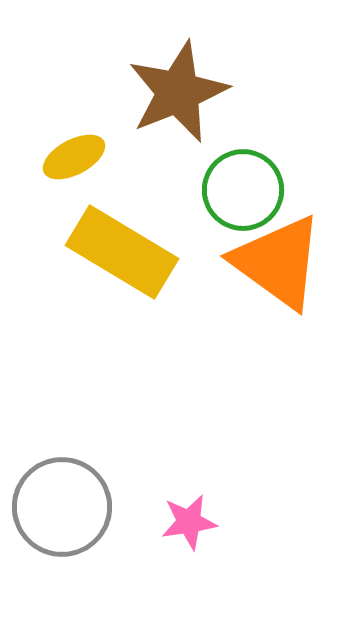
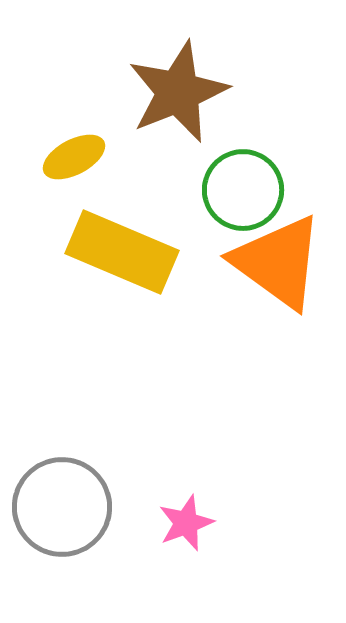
yellow rectangle: rotated 8 degrees counterclockwise
pink star: moved 3 px left, 1 px down; rotated 12 degrees counterclockwise
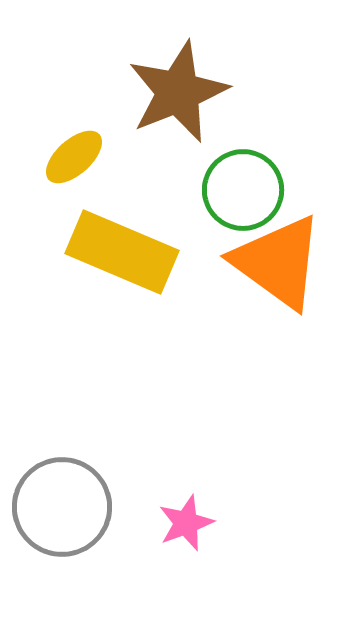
yellow ellipse: rotated 14 degrees counterclockwise
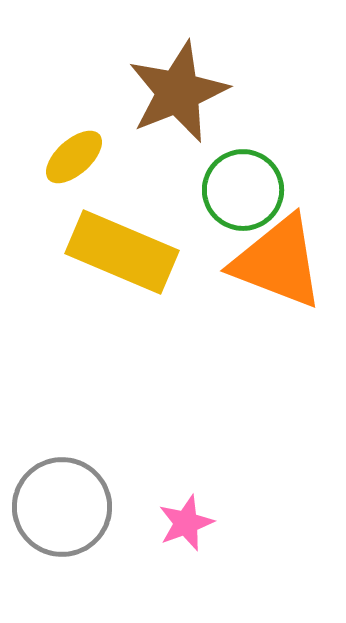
orange triangle: rotated 15 degrees counterclockwise
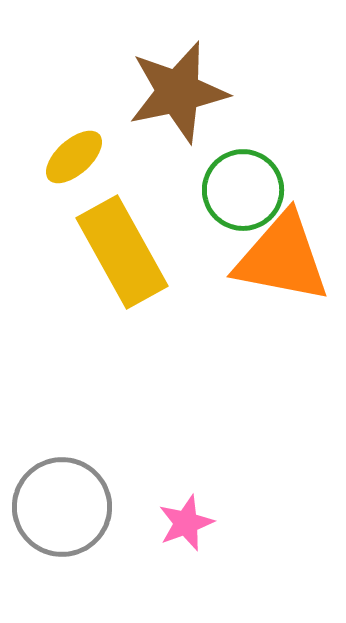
brown star: rotated 10 degrees clockwise
yellow rectangle: rotated 38 degrees clockwise
orange triangle: moved 4 px right, 4 px up; rotated 10 degrees counterclockwise
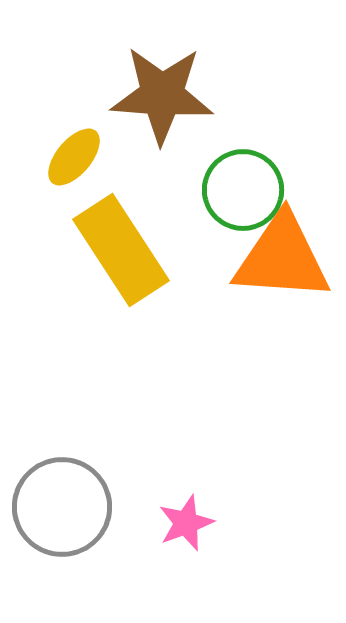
brown star: moved 16 px left, 3 px down; rotated 16 degrees clockwise
yellow ellipse: rotated 8 degrees counterclockwise
yellow rectangle: moved 1 px left, 2 px up; rotated 4 degrees counterclockwise
orange triangle: rotated 7 degrees counterclockwise
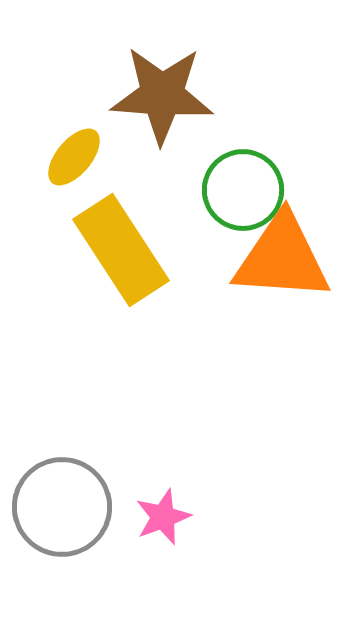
pink star: moved 23 px left, 6 px up
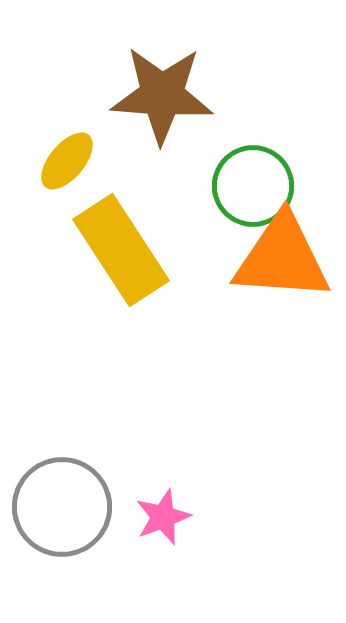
yellow ellipse: moved 7 px left, 4 px down
green circle: moved 10 px right, 4 px up
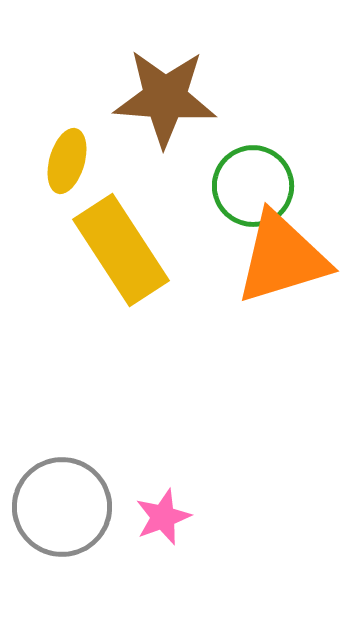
brown star: moved 3 px right, 3 px down
yellow ellipse: rotated 24 degrees counterclockwise
orange triangle: rotated 21 degrees counterclockwise
